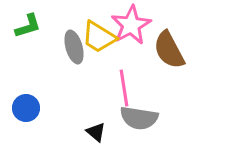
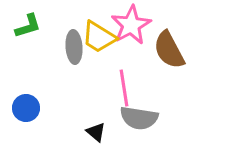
gray ellipse: rotated 12 degrees clockwise
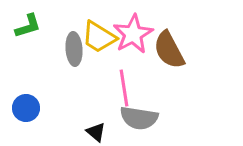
pink star: moved 2 px right, 9 px down
gray ellipse: moved 2 px down
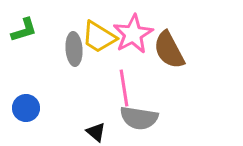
green L-shape: moved 4 px left, 4 px down
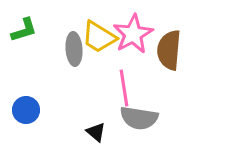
brown semicircle: rotated 33 degrees clockwise
blue circle: moved 2 px down
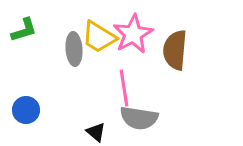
brown semicircle: moved 6 px right
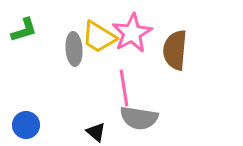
pink star: moved 1 px left, 1 px up
blue circle: moved 15 px down
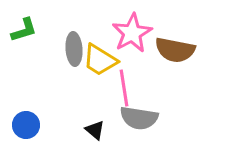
yellow trapezoid: moved 1 px right, 23 px down
brown semicircle: rotated 84 degrees counterclockwise
black triangle: moved 1 px left, 2 px up
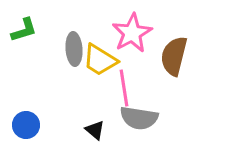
brown semicircle: moved 1 px left, 6 px down; rotated 93 degrees clockwise
